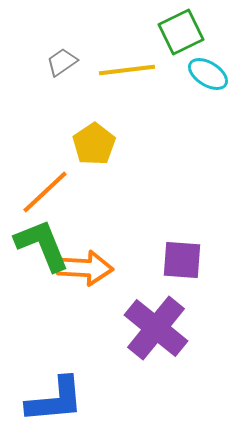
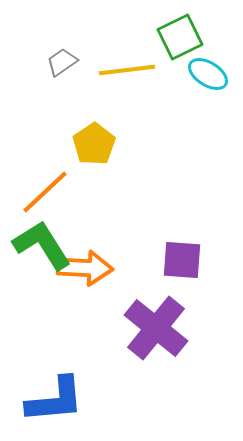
green square: moved 1 px left, 5 px down
green L-shape: rotated 10 degrees counterclockwise
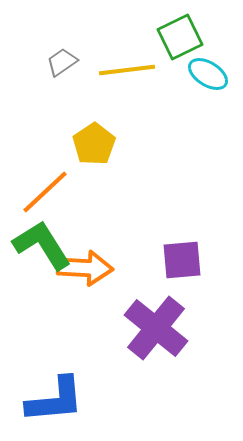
purple square: rotated 9 degrees counterclockwise
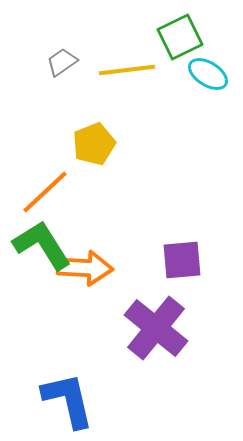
yellow pentagon: rotated 12 degrees clockwise
blue L-shape: moved 13 px right; rotated 98 degrees counterclockwise
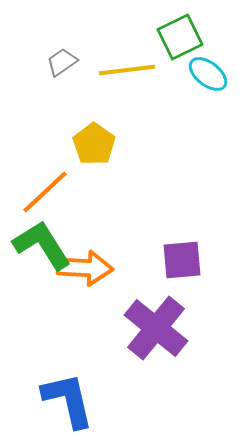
cyan ellipse: rotated 6 degrees clockwise
yellow pentagon: rotated 15 degrees counterclockwise
